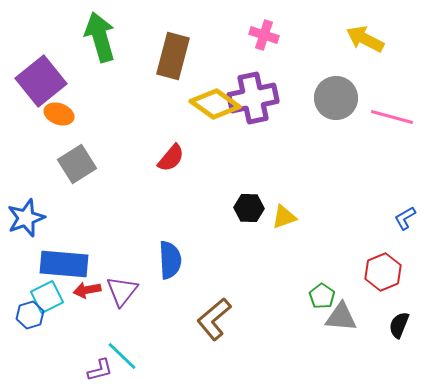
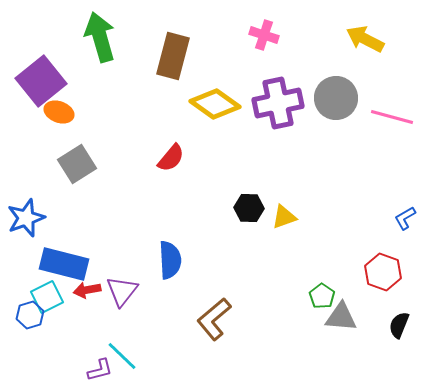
purple cross: moved 25 px right, 5 px down
orange ellipse: moved 2 px up
blue rectangle: rotated 9 degrees clockwise
red hexagon: rotated 18 degrees counterclockwise
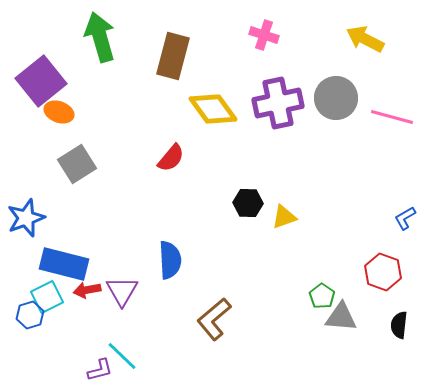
yellow diamond: moved 2 px left, 5 px down; rotated 18 degrees clockwise
black hexagon: moved 1 px left, 5 px up
purple triangle: rotated 8 degrees counterclockwise
black semicircle: rotated 16 degrees counterclockwise
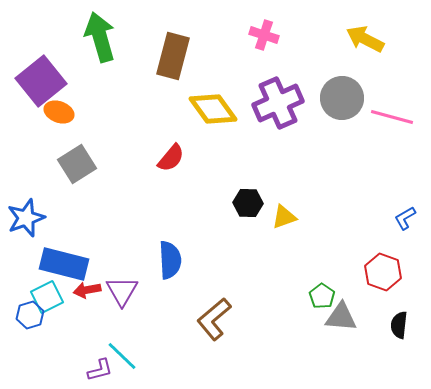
gray circle: moved 6 px right
purple cross: rotated 12 degrees counterclockwise
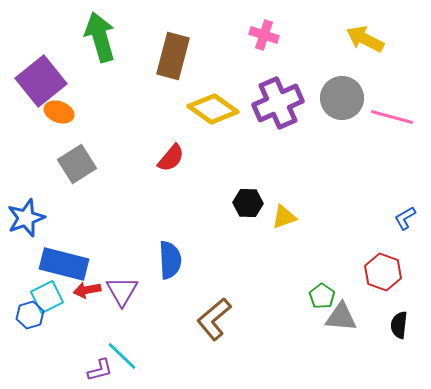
yellow diamond: rotated 18 degrees counterclockwise
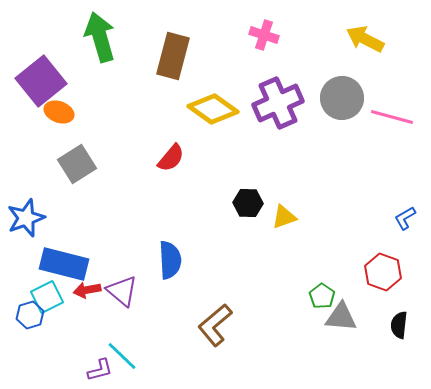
purple triangle: rotated 20 degrees counterclockwise
brown L-shape: moved 1 px right, 6 px down
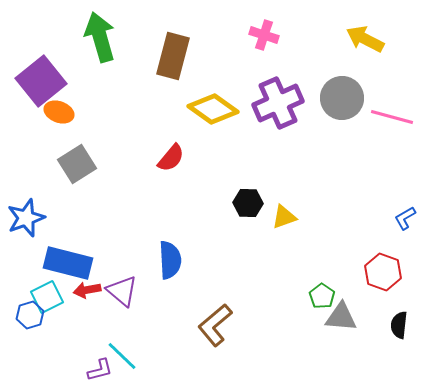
blue rectangle: moved 4 px right, 1 px up
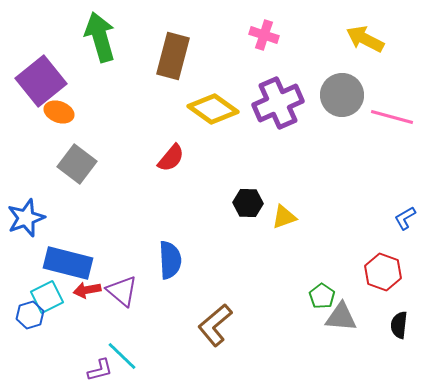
gray circle: moved 3 px up
gray square: rotated 21 degrees counterclockwise
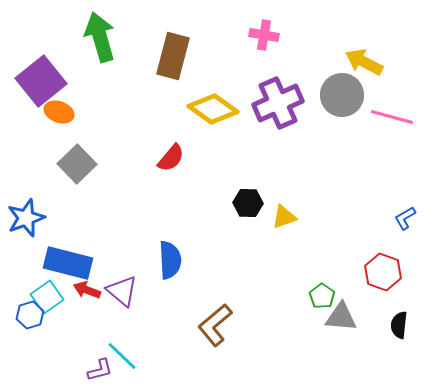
pink cross: rotated 8 degrees counterclockwise
yellow arrow: moved 1 px left, 23 px down
gray square: rotated 9 degrees clockwise
red arrow: rotated 32 degrees clockwise
cyan square: rotated 8 degrees counterclockwise
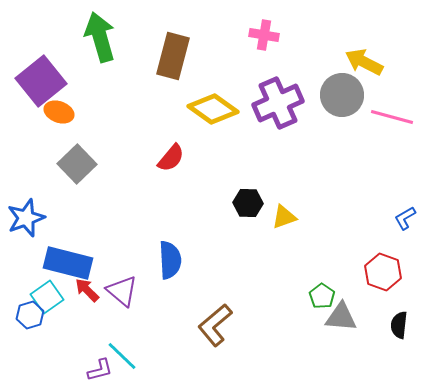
red arrow: rotated 24 degrees clockwise
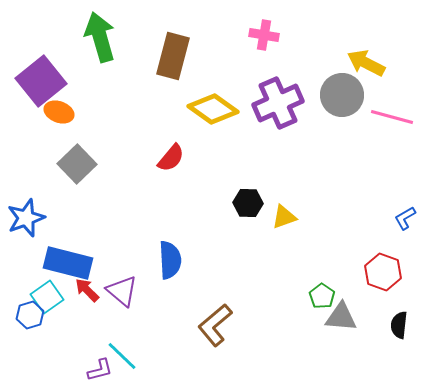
yellow arrow: moved 2 px right, 1 px down
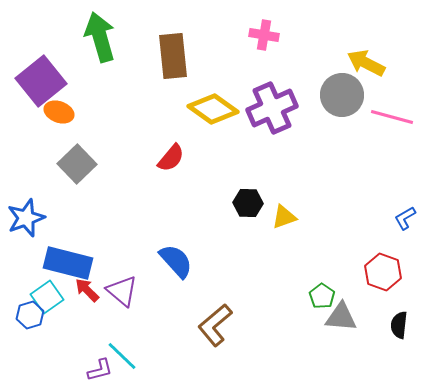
brown rectangle: rotated 21 degrees counterclockwise
purple cross: moved 6 px left, 5 px down
blue semicircle: moved 6 px right, 1 px down; rotated 39 degrees counterclockwise
